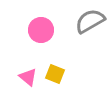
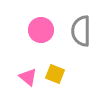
gray semicircle: moved 9 px left, 10 px down; rotated 60 degrees counterclockwise
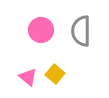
yellow square: rotated 18 degrees clockwise
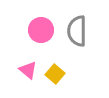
gray semicircle: moved 4 px left
pink triangle: moved 7 px up
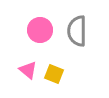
pink circle: moved 1 px left
yellow square: moved 1 px left; rotated 18 degrees counterclockwise
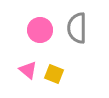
gray semicircle: moved 3 px up
